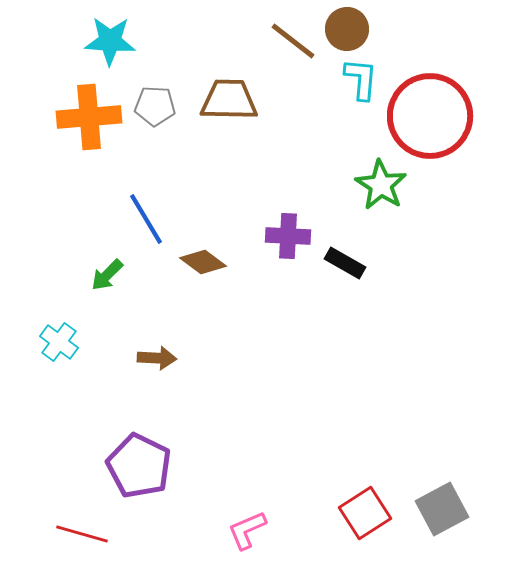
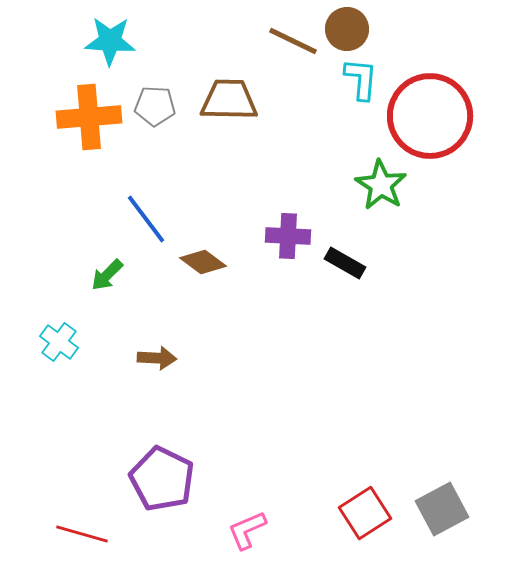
brown line: rotated 12 degrees counterclockwise
blue line: rotated 6 degrees counterclockwise
purple pentagon: moved 23 px right, 13 px down
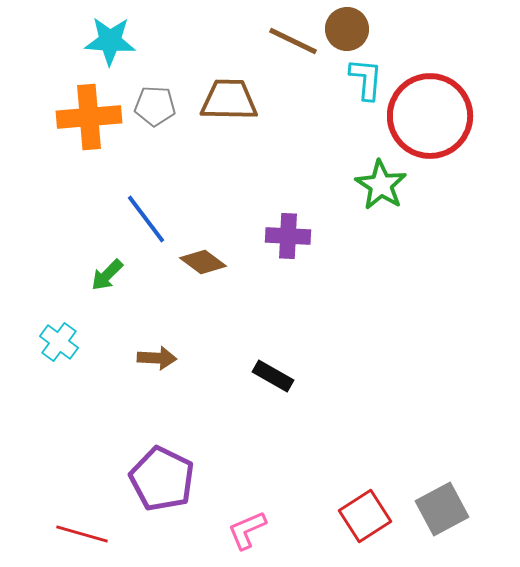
cyan L-shape: moved 5 px right
black rectangle: moved 72 px left, 113 px down
red square: moved 3 px down
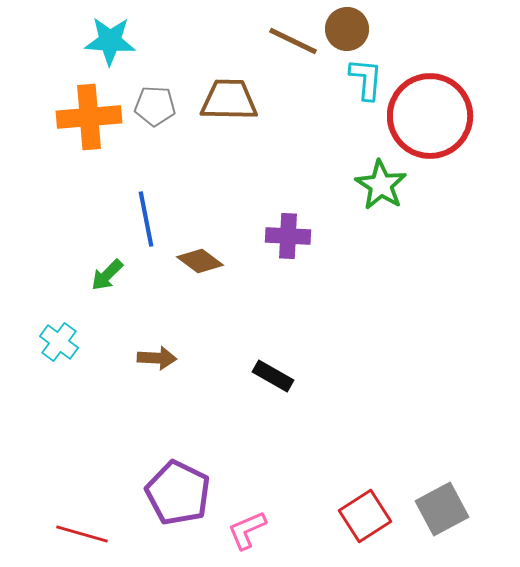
blue line: rotated 26 degrees clockwise
brown diamond: moved 3 px left, 1 px up
purple pentagon: moved 16 px right, 14 px down
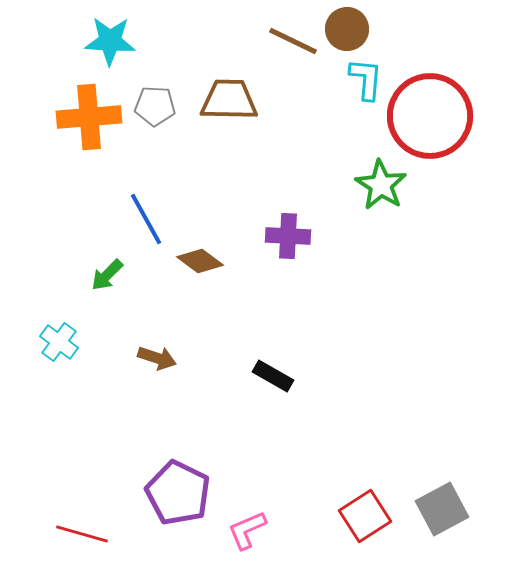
blue line: rotated 18 degrees counterclockwise
brown arrow: rotated 15 degrees clockwise
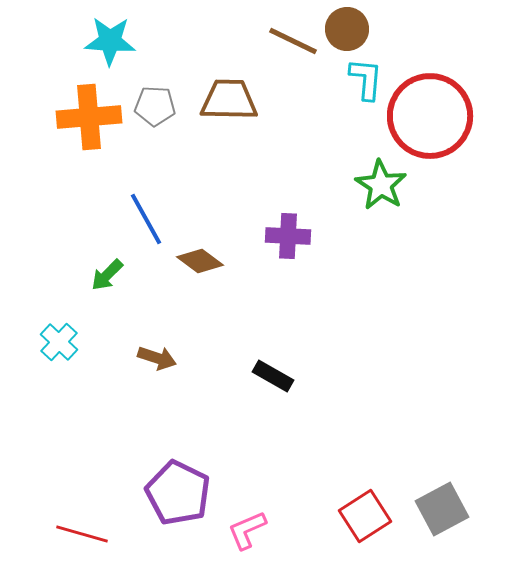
cyan cross: rotated 6 degrees clockwise
